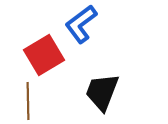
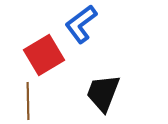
black trapezoid: moved 1 px right, 1 px down
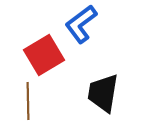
black trapezoid: rotated 12 degrees counterclockwise
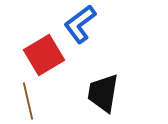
blue L-shape: moved 1 px left
brown line: rotated 12 degrees counterclockwise
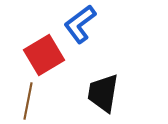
brown line: rotated 24 degrees clockwise
